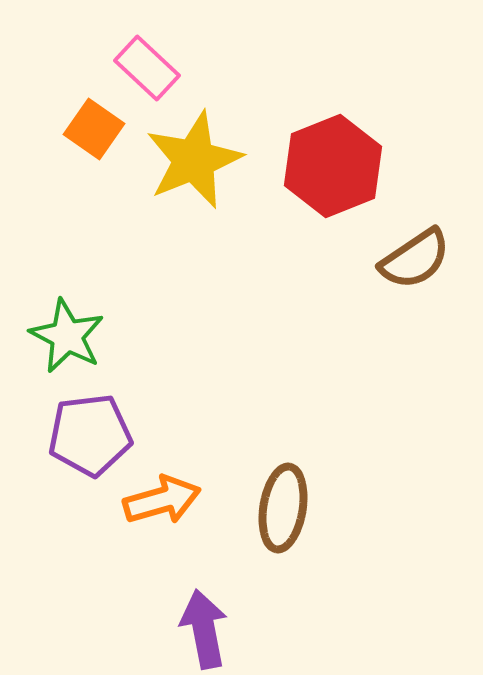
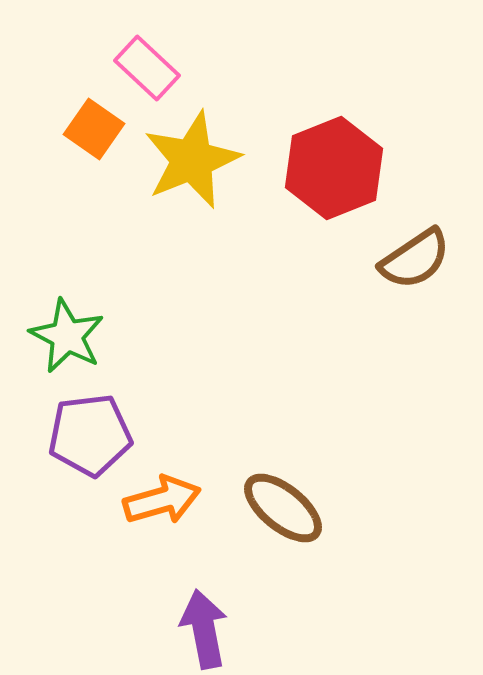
yellow star: moved 2 px left
red hexagon: moved 1 px right, 2 px down
brown ellipse: rotated 60 degrees counterclockwise
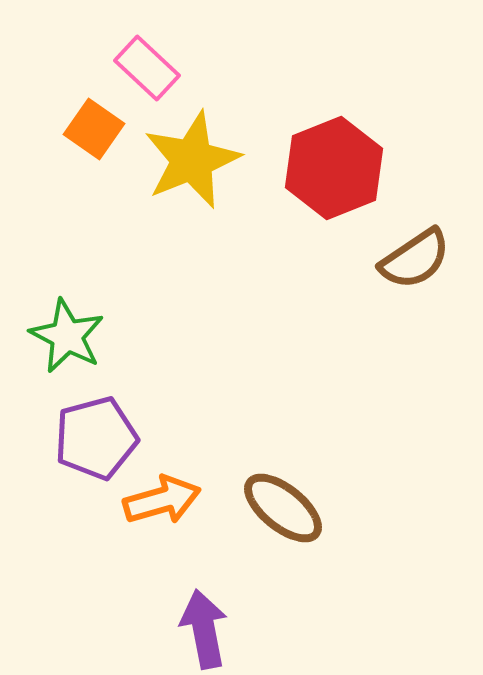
purple pentagon: moved 6 px right, 3 px down; rotated 8 degrees counterclockwise
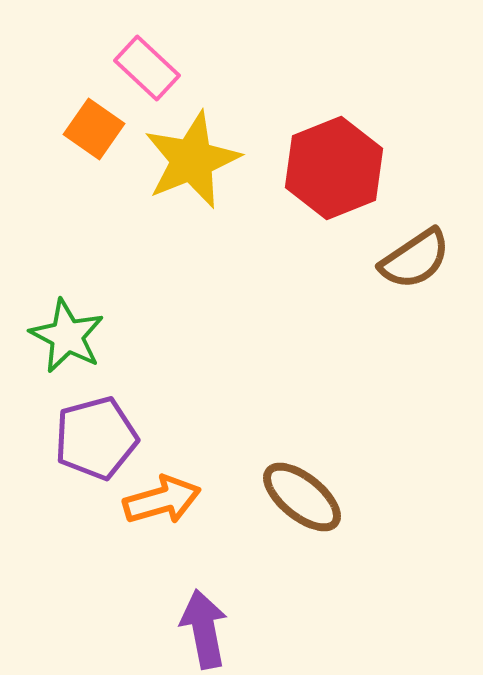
brown ellipse: moved 19 px right, 11 px up
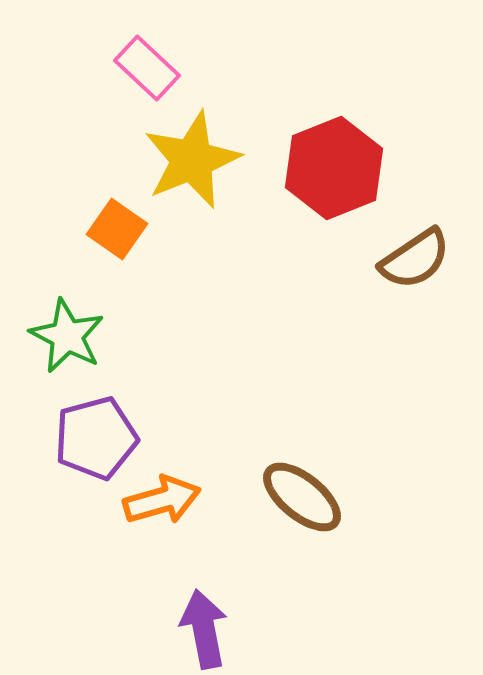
orange square: moved 23 px right, 100 px down
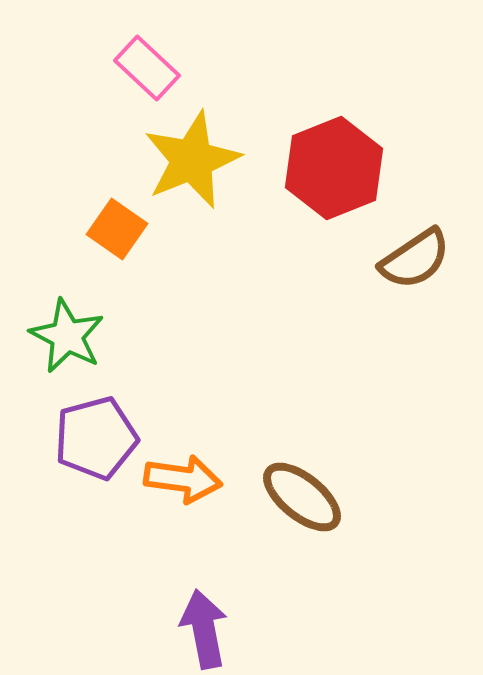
orange arrow: moved 21 px right, 21 px up; rotated 24 degrees clockwise
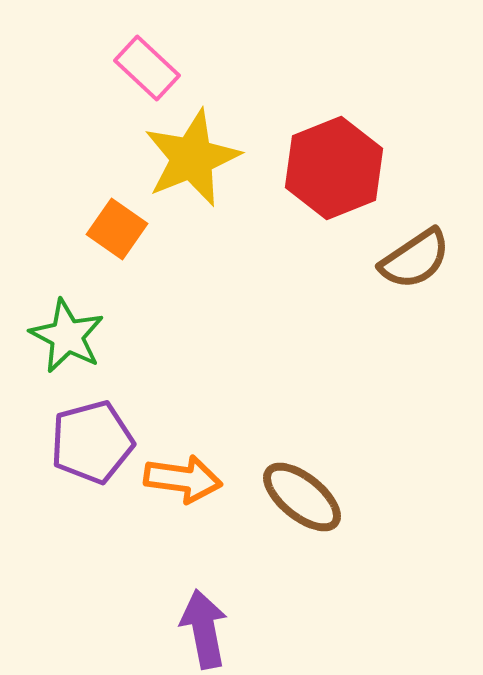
yellow star: moved 2 px up
purple pentagon: moved 4 px left, 4 px down
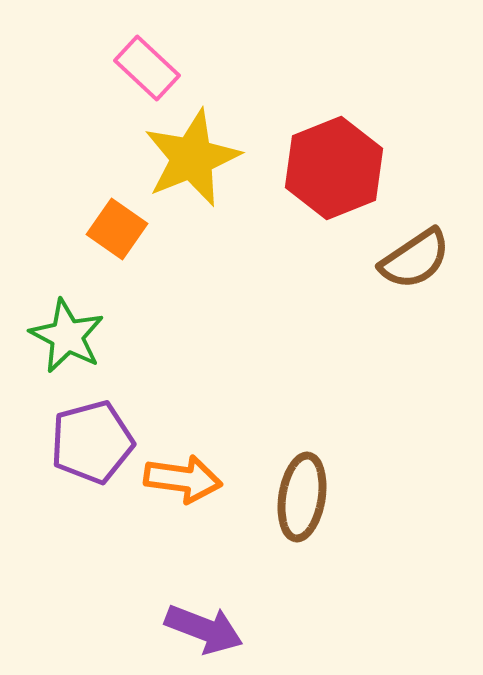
brown ellipse: rotated 60 degrees clockwise
purple arrow: rotated 122 degrees clockwise
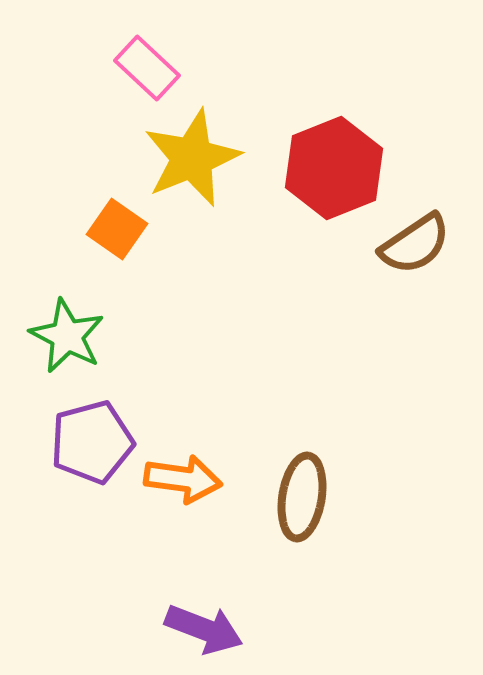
brown semicircle: moved 15 px up
